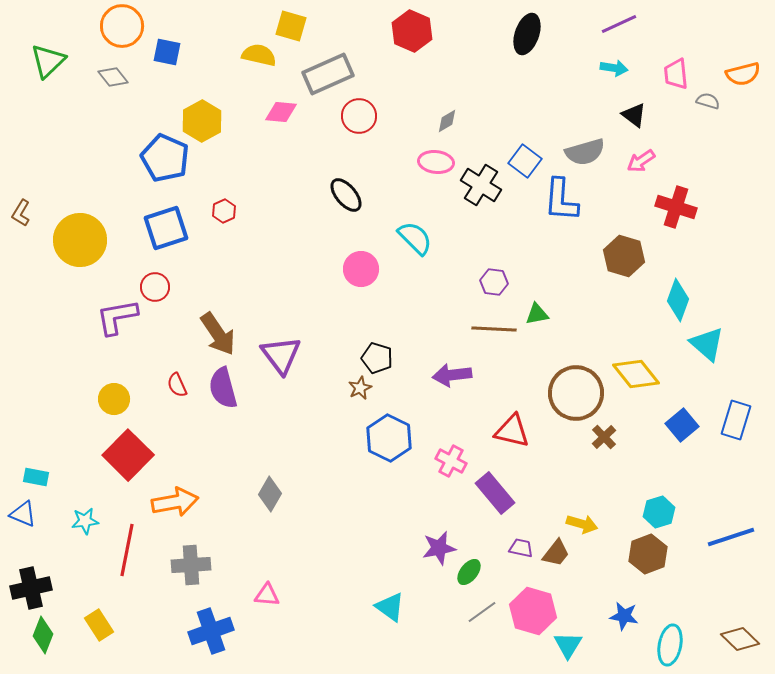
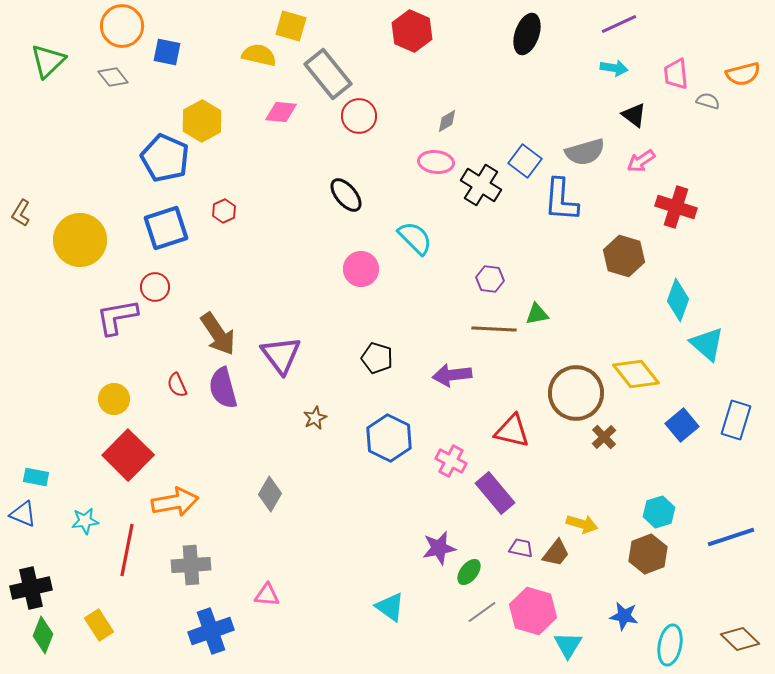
gray rectangle at (328, 74): rotated 75 degrees clockwise
purple hexagon at (494, 282): moved 4 px left, 3 px up
brown star at (360, 388): moved 45 px left, 30 px down
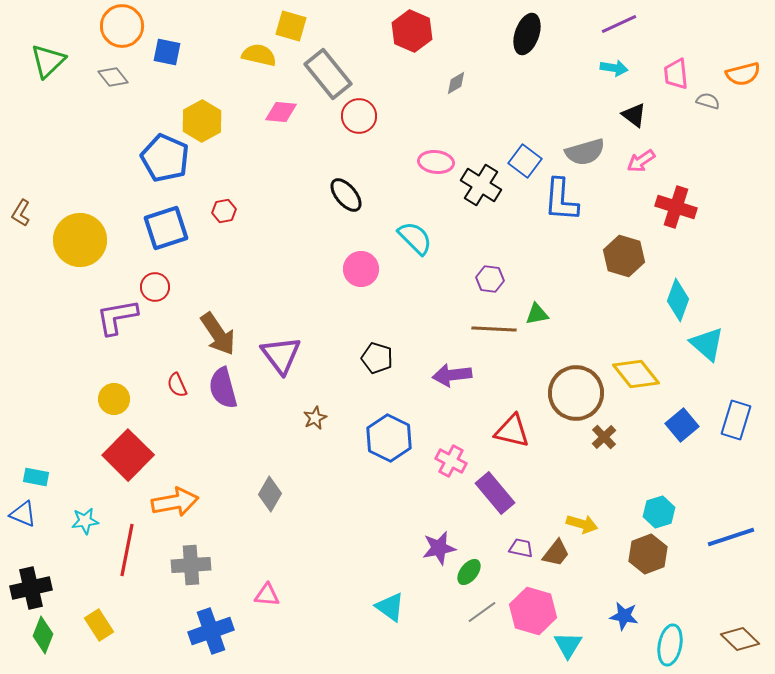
gray diamond at (447, 121): moved 9 px right, 38 px up
red hexagon at (224, 211): rotated 15 degrees clockwise
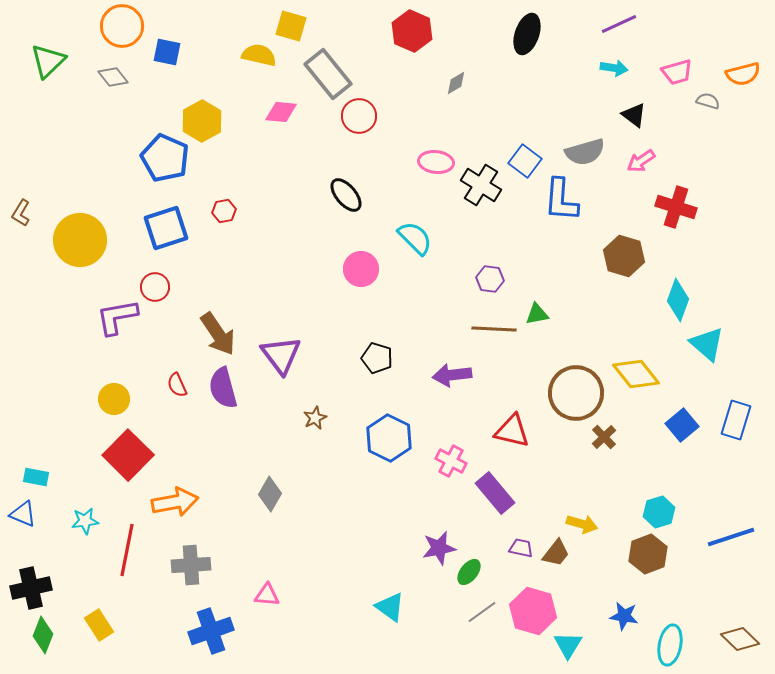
pink trapezoid at (676, 74): moved 1 px right, 2 px up; rotated 100 degrees counterclockwise
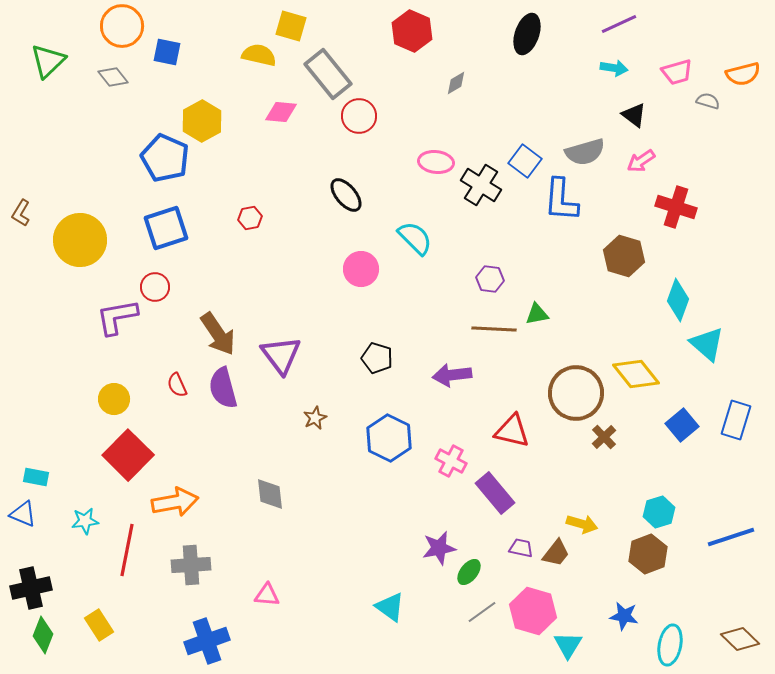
red hexagon at (224, 211): moved 26 px right, 7 px down
gray diamond at (270, 494): rotated 36 degrees counterclockwise
blue cross at (211, 631): moved 4 px left, 10 px down
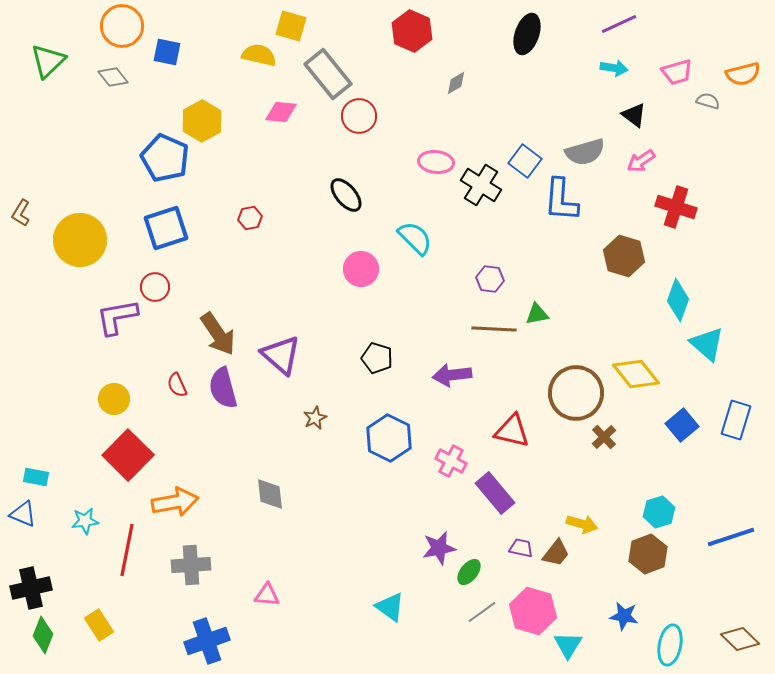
purple triangle at (281, 355): rotated 12 degrees counterclockwise
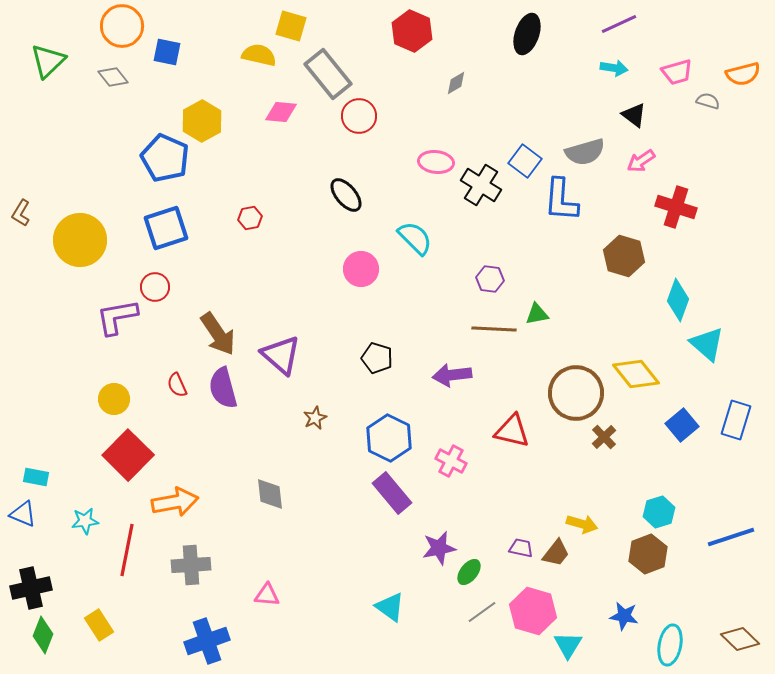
purple rectangle at (495, 493): moved 103 px left
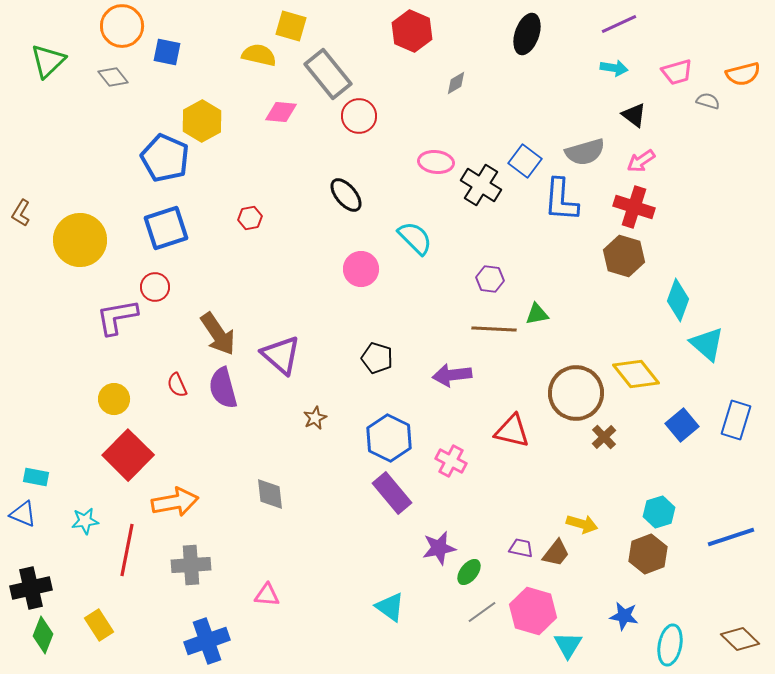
red cross at (676, 207): moved 42 px left
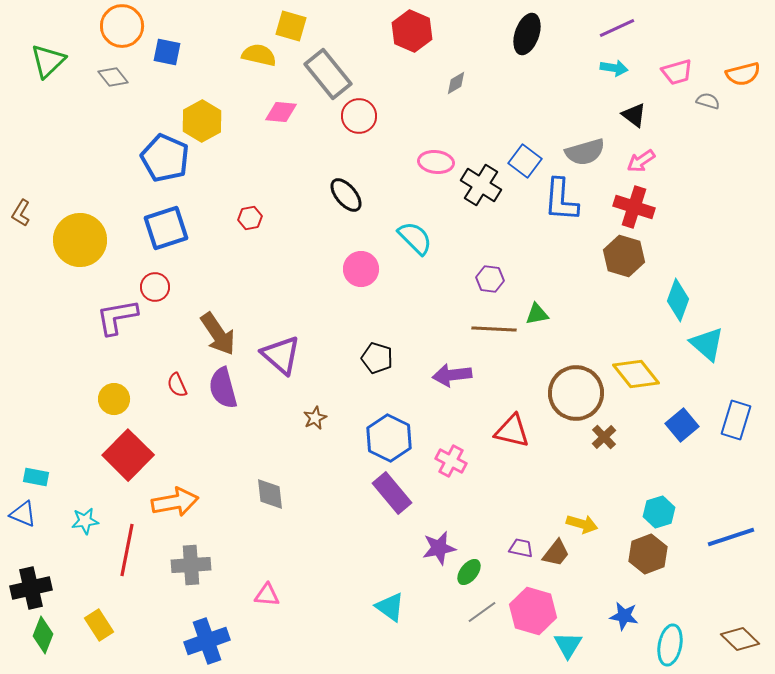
purple line at (619, 24): moved 2 px left, 4 px down
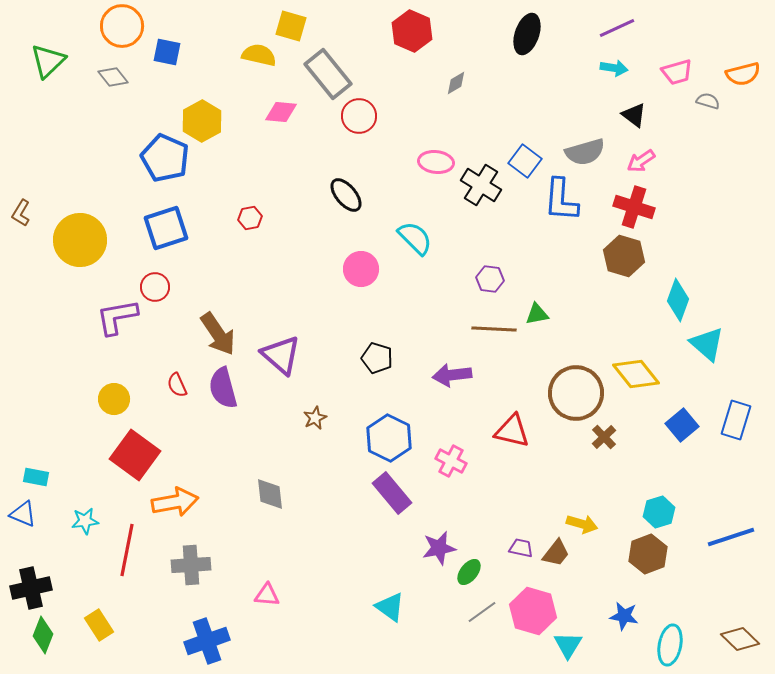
red square at (128, 455): moved 7 px right; rotated 9 degrees counterclockwise
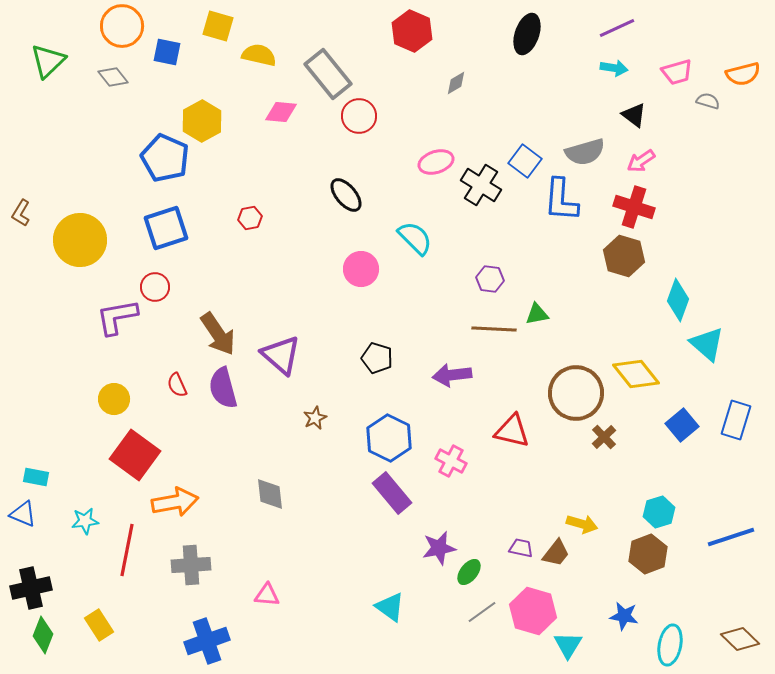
yellow square at (291, 26): moved 73 px left
pink ellipse at (436, 162): rotated 24 degrees counterclockwise
